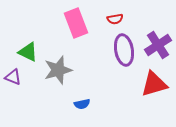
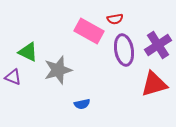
pink rectangle: moved 13 px right, 8 px down; rotated 40 degrees counterclockwise
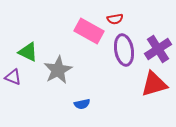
purple cross: moved 4 px down
gray star: rotated 12 degrees counterclockwise
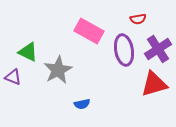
red semicircle: moved 23 px right
